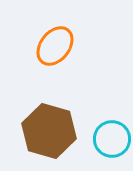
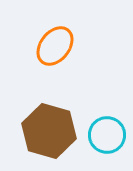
cyan circle: moved 5 px left, 4 px up
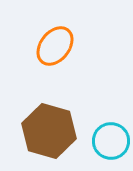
cyan circle: moved 4 px right, 6 px down
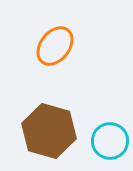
cyan circle: moved 1 px left
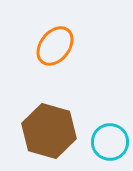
cyan circle: moved 1 px down
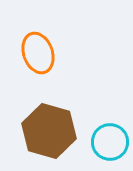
orange ellipse: moved 17 px left, 7 px down; rotated 57 degrees counterclockwise
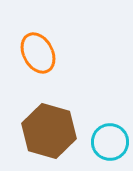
orange ellipse: rotated 9 degrees counterclockwise
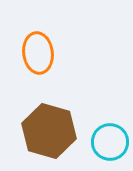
orange ellipse: rotated 21 degrees clockwise
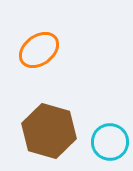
orange ellipse: moved 1 px right, 3 px up; rotated 60 degrees clockwise
